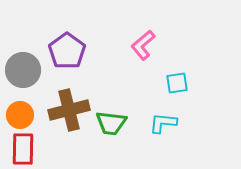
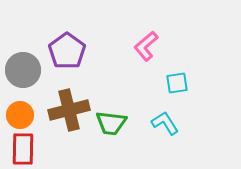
pink L-shape: moved 3 px right, 1 px down
cyan L-shape: moved 2 px right; rotated 52 degrees clockwise
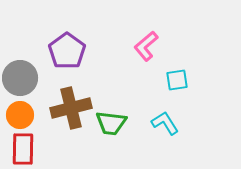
gray circle: moved 3 px left, 8 px down
cyan square: moved 3 px up
brown cross: moved 2 px right, 2 px up
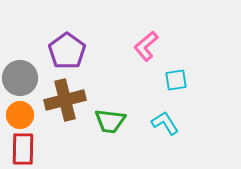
cyan square: moved 1 px left
brown cross: moved 6 px left, 8 px up
green trapezoid: moved 1 px left, 2 px up
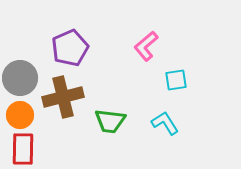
purple pentagon: moved 3 px right, 3 px up; rotated 12 degrees clockwise
brown cross: moved 2 px left, 3 px up
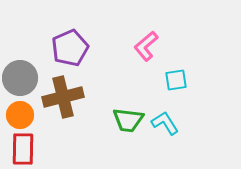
green trapezoid: moved 18 px right, 1 px up
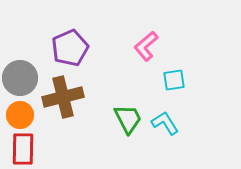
cyan square: moved 2 px left
green trapezoid: moved 1 px up; rotated 124 degrees counterclockwise
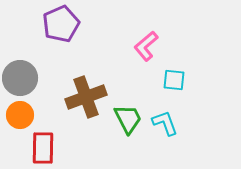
purple pentagon: moved 9 px left, 24 px up
cyan square: rotated 15 degrees clockwise
brown cross: moved 23 px right; rotated 6 degrees counterclockwise
cyan L-shape: rotated 12 degrees clockwise
red rectangle: moved 20 px right, 1 px up
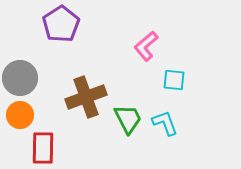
purple pentagon: rotated 9 degrees counterclockwise
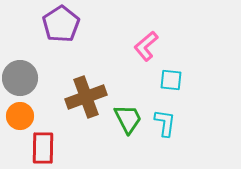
cyan square: moved 3 px left
orange circle: moved 1 px down
cyan L-shape: rotated 28 degrees clockwise
